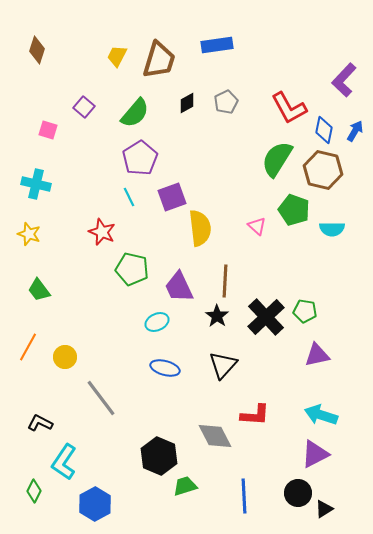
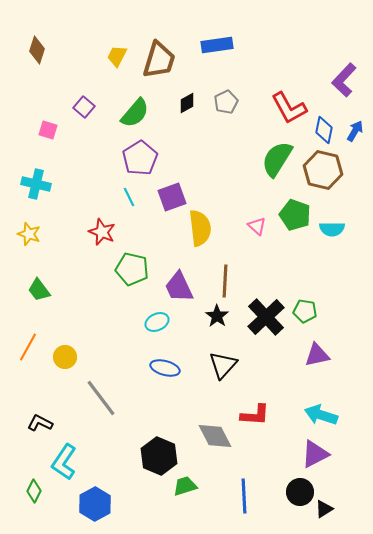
green pentagon at (294, 210): moved 1 px right, 5 px down
black circle at (298, 493): moved 2 px right, 1 px up
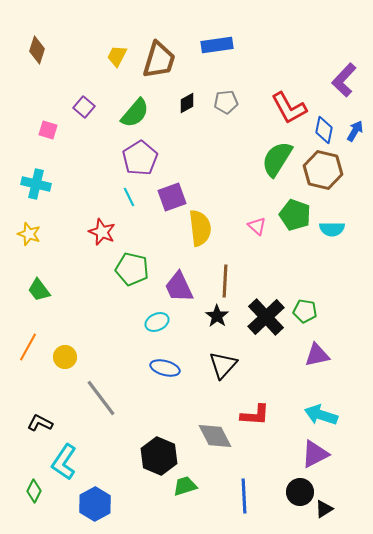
gray pentagon at (226, 102): rotated 20 degrees clockwise
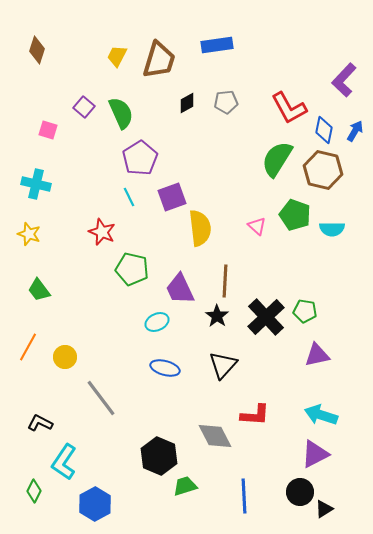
green semicircle at (135, 113): moved 14 px left; rotated 64 degrees counterclockwise
purple trapezoid at (179, 287): moved 1 px right, 2 px down
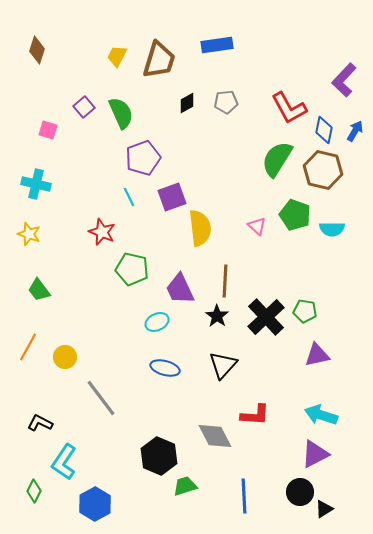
purple square at (84, 107): rotated 10 degrees clockwise
purple pentagon at (140, 158): moved 3 px right; rotated 12 degrees clockwise
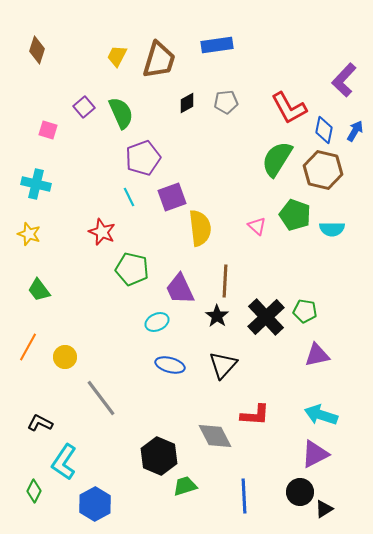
blue ellipse at (165, 368): moved 5 px right, 3 px up
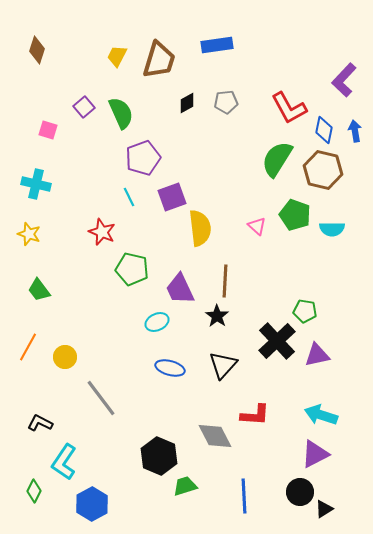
blue arrow at (355, 131): rotated 40 degrees counterclockwise
black cross at (266, 317): moved 11 px right, 24 px down
blue ellipse at (170, 365): moved 3 px down
blue hexagon at (95, 504): moved 3 px left
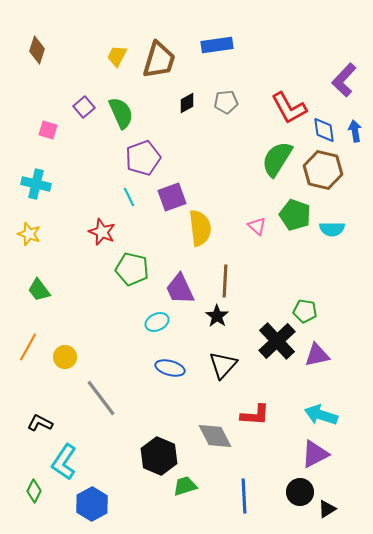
blue diamond at (324, 130): rotated 20 degrees counterclockwise
black triangle at (324, 509): moved 3 px right
